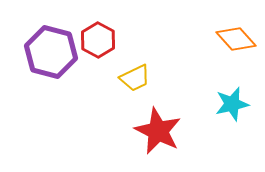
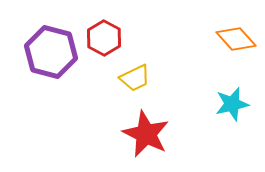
red hexagon: moved 6 px right, 2 px up
red star: moved 12 px left, 3 px down
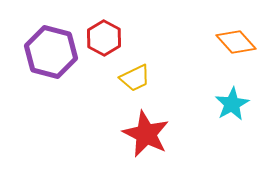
orange diamond: moved 3 px down
cyan star: rotated 16 degrees counterclockwise
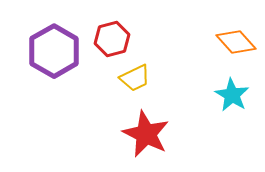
red hexagon: moved 8 px right, 1 px down; rotated 16 degrees clockwise
purple hexagon: moved 3 px right, 1 px up; rotated 15 degrees clockwise
cyan star: moved 9 px up; rotated 12 degrees counterclockwise
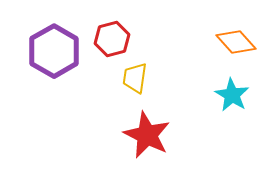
yellow trapezoid: rotated 124 degrees clockwise
red star: moved 1 px right, 1 px down
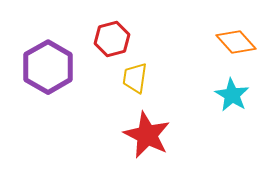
purple hexagon: moved 6 px left, 16 px down
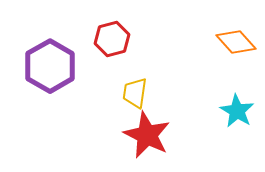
purple hexagon: moved 2 px right, 1 px up
yellow trapezoid: moved 15 px down
cyan star: moved 5 px right, 16 px down
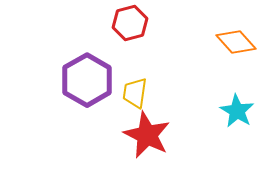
red hexagon: moved 18 px right, 16 px up
purple hexagon: moved 37 px right, 14 px down
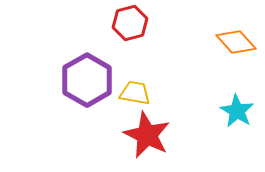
yellow trapezoid: rotated 92 degrees clockwise
